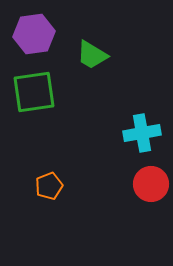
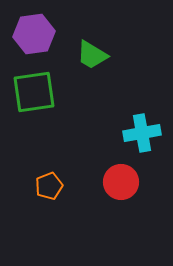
red circle: moved 30 px left, 2 px up
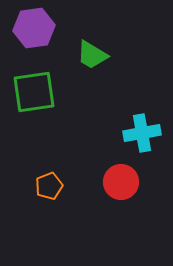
purple hexagon: moved 6 px up
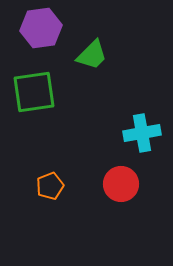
purple hexagon: moved 7 px right
green trapezoid: rotated 76 degrees counterclockwise
red circle: moved 2 px down
orange pentagon: moved 1 px right
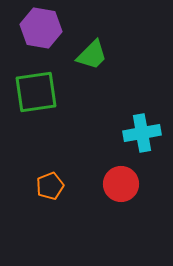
purple hexagon: rotated 18 degrees clockwise
green square: moved 2 px right
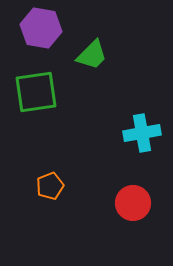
red circle: moved 12 px right, 19 px down
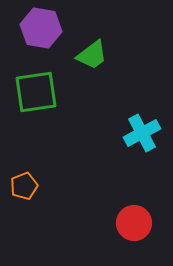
green trapezoid: rotated 8 degrees clockwise
cyan cross: rotated 18 degrees counterclockwise
orange pentagon: moved 26 px left
red circle: moved 1 px right, 20 px down
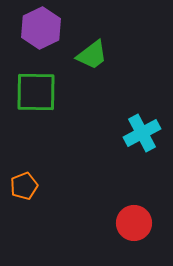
purple hexagon: rotated 24 degrees clockwise
green square: rotated 9 degrees clockwise
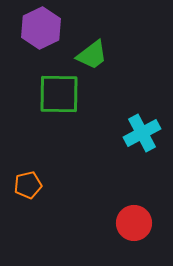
green square: moved 23 px right, 2 px down
orange pentagon: moved 4 px right, 1 px up; rotated 8 degrees clockwise
